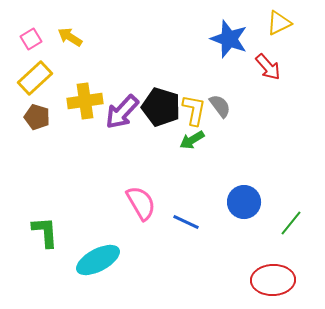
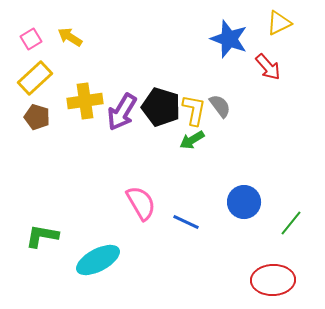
purple arrow: rotated 12 degrees counterclockwise
green L-shape: moved 3 px left, 4 px down; rotated 76 degrees counterclockwise
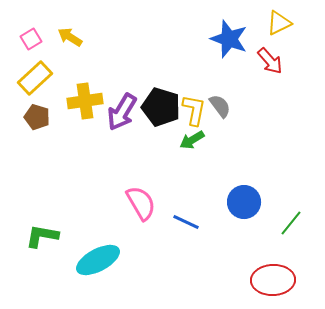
red arrow: moved 2 px right, 6 px up
